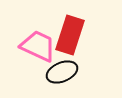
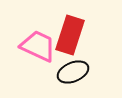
black ellipse: moved 11 px right
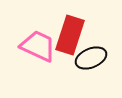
black ellipse: moved 18 px right, 14 px up
